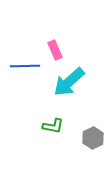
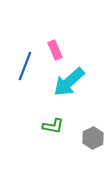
blue line: rotated 68 degrees counterclockwise
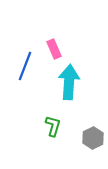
pink rectangle: moved 1 px left, 1 px up
cyan arrow: rotated 136 degrees clockwise
green L-shape: rotated 85 degrees counterclockwise
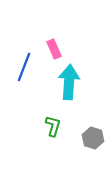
blue line: moved 1 px left, 1 px down
gray hexagon: rotated 15 degrees counterclockwise
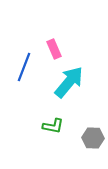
cyan arrow: rotated 36 degrees clockwise
green L-shape: rotated 85 degrees clockwise
gray hexagon: rotated 15 degrees counterclockwise
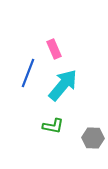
blue line: moved 4 px right, 6 px down
cyan arrow: moved 6 px left, 3 px down
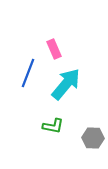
cyan arrow: moved 3 px right, 1 px up
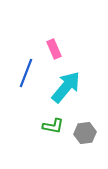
blue line: moved 2 px left
cyan arrow: moved 3 px down
gray hexagon: moved 8 px left, 5 px up; rotated 10 degrees counterclockwise
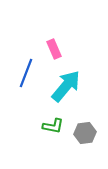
cyan arrow: moved 1 px up
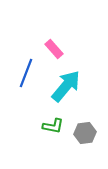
pink rectangle: rotated 18 degrees counterclockwise
